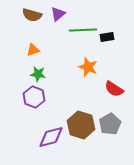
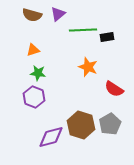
green star: moved 1 px up
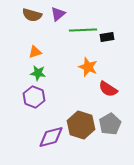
orange triangle: moved 2 px right, 2 px down
red semicircle: moved 6 px left
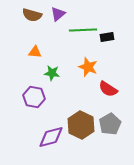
orange triangle: rotated 24 degrees clockwise
green star: moved 14 px right
purple hexagon: rotated 10 degrees counterclockwise
brown hexagon: rotated 8 degrees clockwise
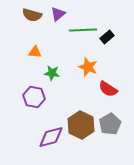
black rectangle: rotated 32 degrees counterclockwise
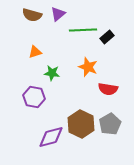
orange triangle: rotated 24 degrees counterclockwise
red semicircle: rotated 24 degrees counterclockwise
brown hexagon: moved 1 px up
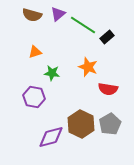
green line: moved 5 px up; rotated 36 degrees clockwise
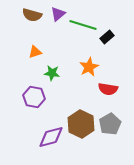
green line: rotated 16 degrees counterclockwise
orange star: moved 1 px right; rotated 24 degrees clockwise
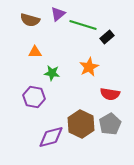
brown semicircle: moved 2 px left, 5 px down
orange triangle: rotated 16 degrees clockwise
red semicircle: moved 2 px right, 5 px down
